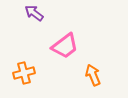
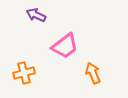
purple arrow: moved 2 px right, 2 px down; rotated 12 degrees counterclockwise
orange arrow: moved 2 px up
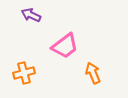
purple arrow: moved 5 px left
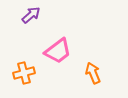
purple arrow: rotated 114 degrees clockwise
pink trapezoid: moved 7 px left, 5 px down
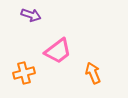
purple arrow: rotated 60 degrees clockwise
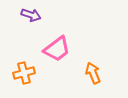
pink trapezoid: moved 1 px left, 2 px up
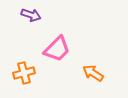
pink trapezoid: rotated 8 degrees counterclockwise
orange arrow: rotated 35 degrees counterclockwise
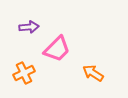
purple arrow: moved 2 px left, 12 px down; rotated 24 degrees counterclockwise
orange cross: rotated 10 degrees counterclockwise
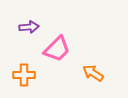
orange cross: moved 2 px down; rotated 25 degrees clockwise
